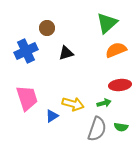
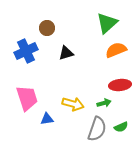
blue triangle: moved 5 px left, 3 px down; rotated 24 degrees clockwise
green semicircle: rotated 32 degrees counterclockwise
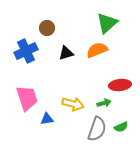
orange semicircle: moved 19 px left
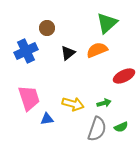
black triangle: moved 2 px right; rotated 21 degrees counterclockwise
red ellipse: moved 4 px right, 9 px up; rotated 20 degrees counterclockwise
pink trapezoid: moved 2 px right
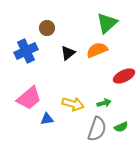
pink trapezoid: rotated 68 degrees clockwise
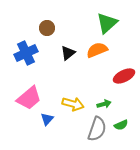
blue cross: moved 2 px down
green arrow: moved 1 px down
blue triangle: rotated 40 degrees counterclockwise
green semicircle: moved 2 px up
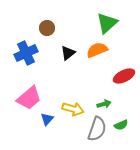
yellow arrow: moved 5 px down
